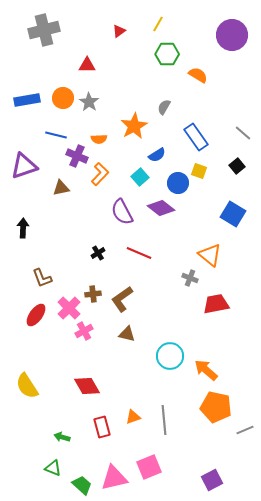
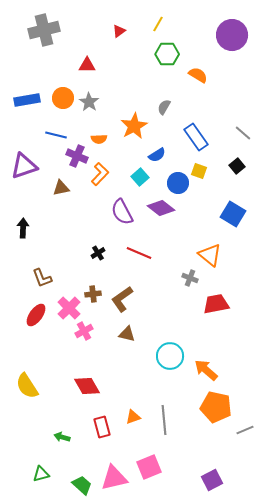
green triangle at (53, 468): moved 12 px left, 6 px down; rotated 36 degrees counterclockwise
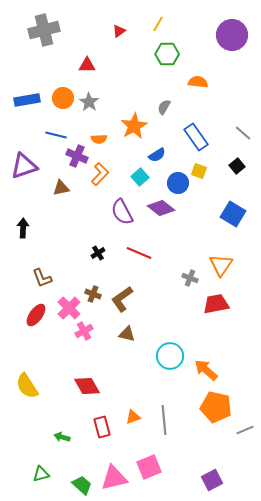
orange semicircle at (198, 75): moved 7 px down; rotated 24 degrees counterclockwise
orange triangle at (210, 255): moved 11 px right, 10 px down; rotated 25 degrees clockwise
brown cross at (93, 294): rotated 28 degrees clockwise
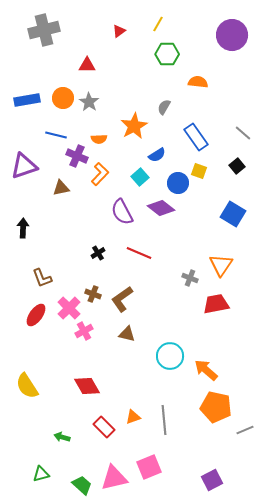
red rectangle at (102, 427): moved 2 px right; rotated 30 degrees counterclockwise
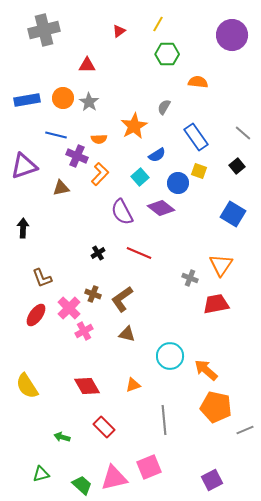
orange triangle at (133, 417): moved 32 px up
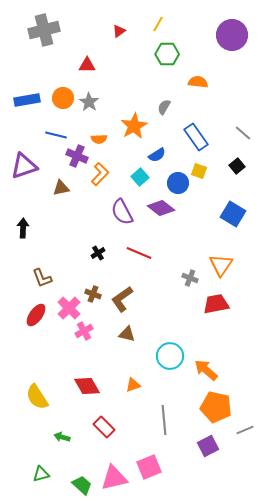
yellow semicircle at (27, 386): moved 10 px right, 11 px down
purple square at (212, 480): moved 4 px left, 34 px up
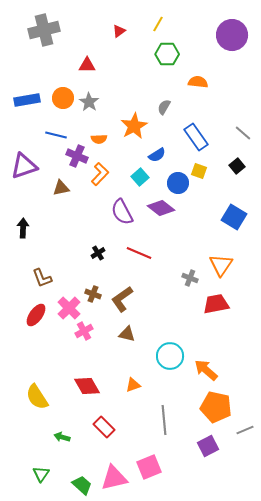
blue square at (233, 214): moved 1 px right, 3 px down
green triangle at (41, 474): rotated 42 degrees counterclockwise
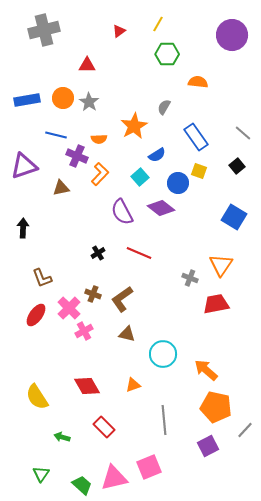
cyan circle at (170, 356): moved 7 px left, 2 px up
gray line at (245, 430): rotated 24 degrees counterclockwise
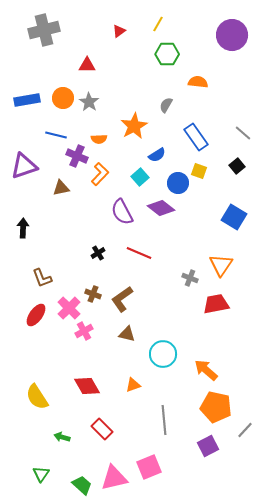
gray semicircle at (164, 107): moved 2 px right, 2 px up
red rectangle at (104, 427): moved 2 px left, 2 px down
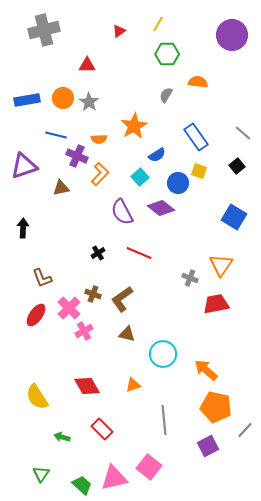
gray semicircle at (166, 105): moved 10 px up
pink square at (149, 467): rotated 30 degrees counterclockwise
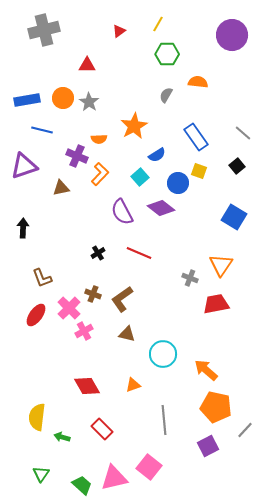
blue line at (56, 135): moved 14 px left, 5 px up
yellow semicircle at (37, 397): moved 20 px down; rotated 40 degrees clockwise
